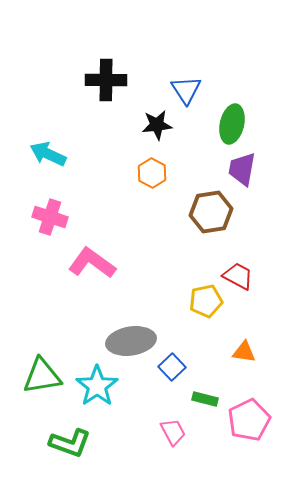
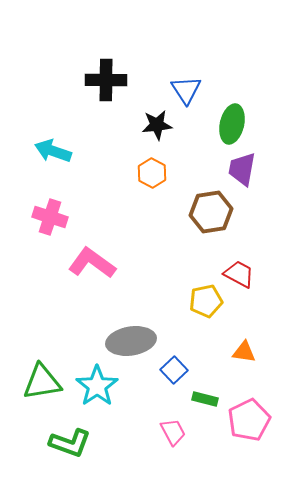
cyan arrow: moved 5 px right, 3 px up; rotated 6 degrees counterclockwise
red trapezoid: moved 1 px right, 2 px up
blue square: moved 2 px right, 3 px down
green triangle: moved 6 px down
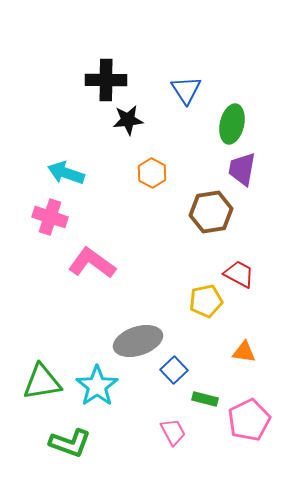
black star: moved 29 px left, 5 px up
cyan arrow: moved 13 px right, 22 px down
gray ellipse: moved 7 px right; rotated 9 degrees counterclockwise
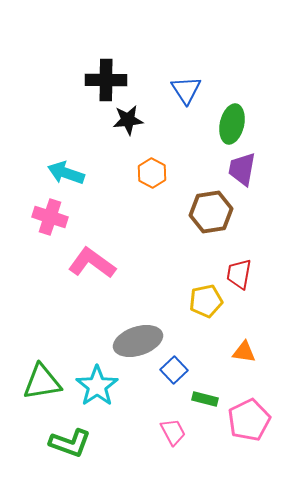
red trapezoid: rotated 108 degrees counterclockwise
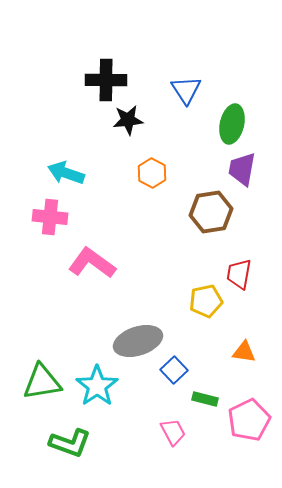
pink cross: rotated 12 degrees counterclockwise
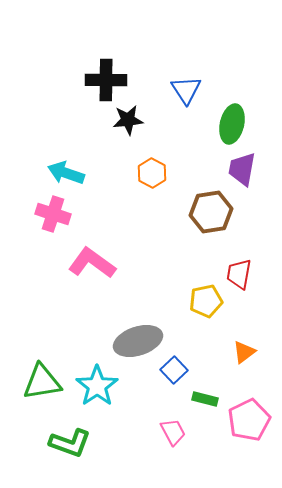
pink cross: moved 3 px right, 3 px up; rotated 12 degrees clockwise
orange triangle: rotated 45 degrees counterclockwise
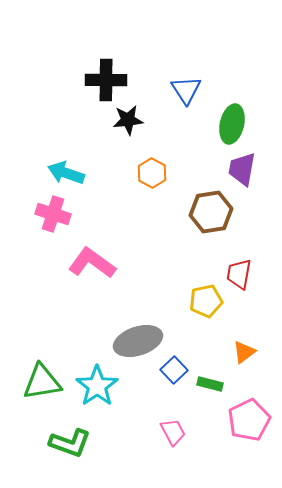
green rectangle: moved 5 px right, 15 px up
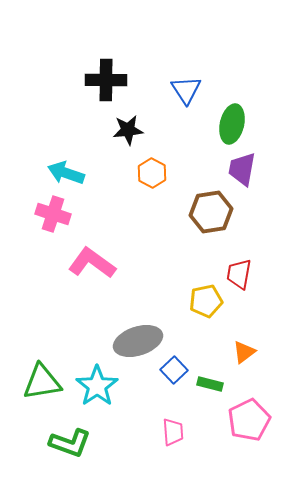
black star: moved 10 px down
pink trapezoid: rotated 24 degrees clockwise
